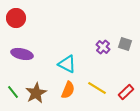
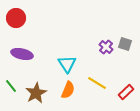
purple cross: moved 3 px right
cyan triangle: rotated 30 degrees clockwise
yellow line: moved 5 px up
green line: moved 2 px left, 6 px up
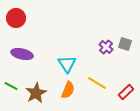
green line: rotated 24 degrees counterclockwise
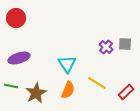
gray square: rotated 16 degrees counterclockwise
purple ellipse: moved 3 px left, 4 px down; rotated 30 degrees counterclockwise
green line: rotated 16 degrees counterclockwise
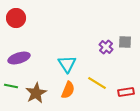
gray square: moved 2 px up
red rectangle: rotated 35 degrees clockwise
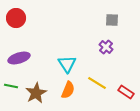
gray square: moved 13 px left, 22 px up
red rectangle: rotated 42 degrees clockwise
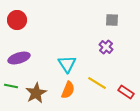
red circle: moved 1 px right, 2 px down
